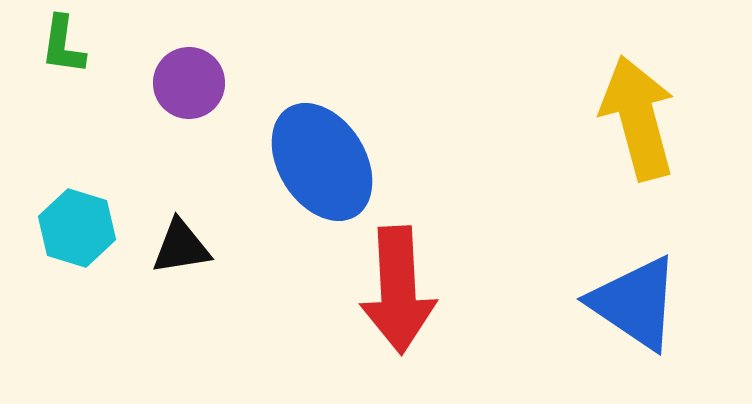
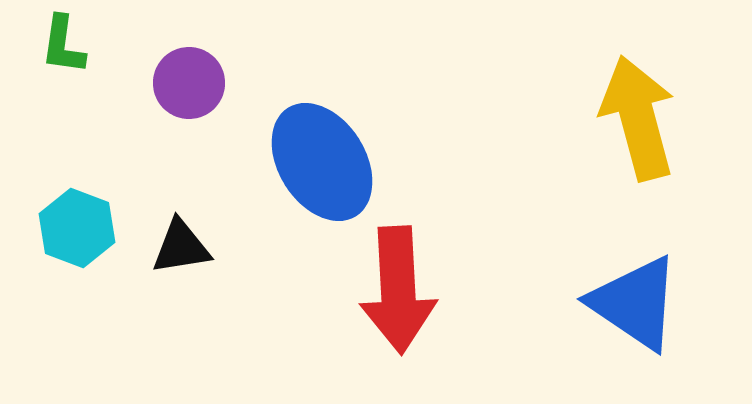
cyan hexagon: rotated 4 degrees clockwise
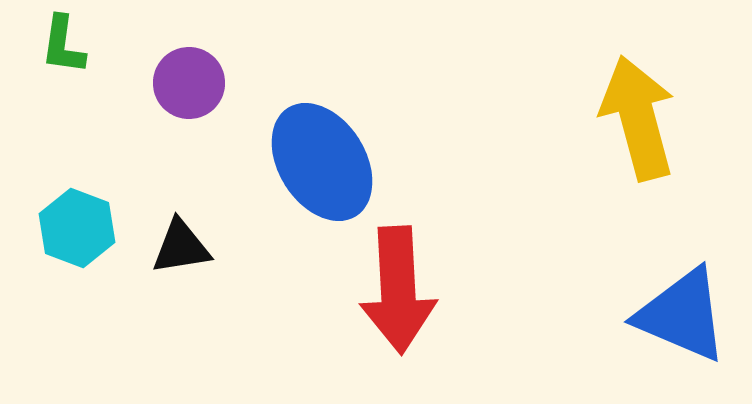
blue triangle: moved 47 px right, 12 px down; rotated 11 degrees counterclockwise
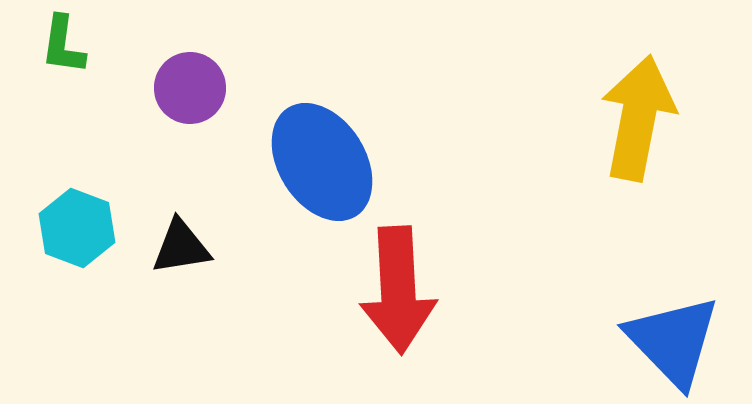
purple circle: moved 1 px right, 5 px down
yellow arrow: rotated 26 degrees clockwise
blue triangle: moved 9 px left, 26 px down; rotated 23 degrees clockwise
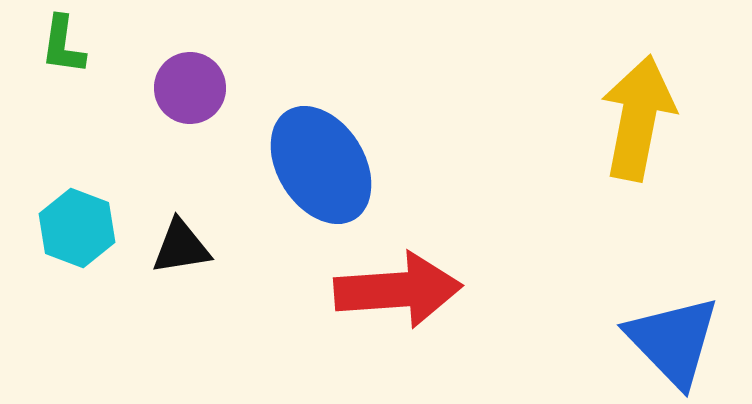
blue ellipse: moved 1 px left, 3 px down
red arrow: rotated 91 degrees counterclockwise
